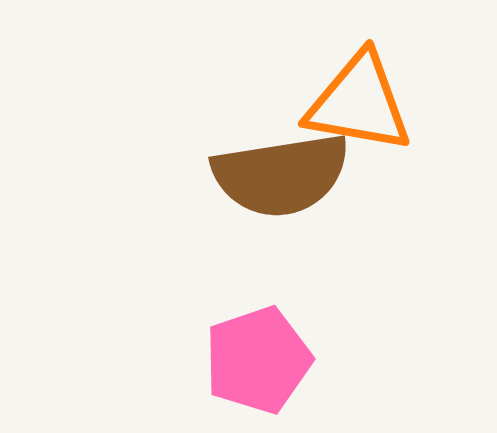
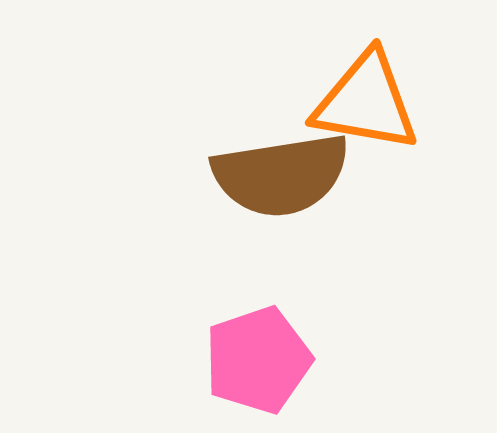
orange triangle: moved 7 px right, 1 px up
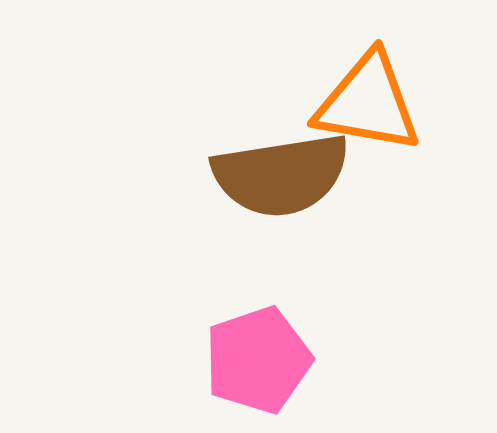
orange triangle: moved 2 px right, 1 px down
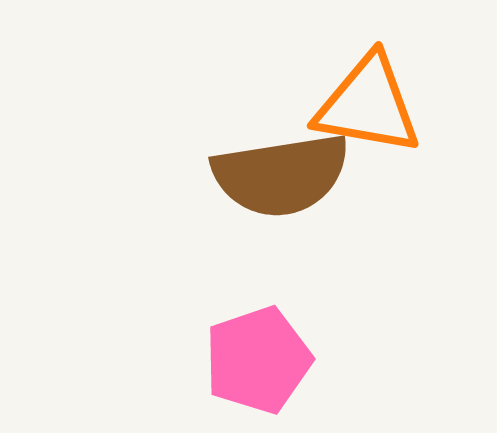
orange triangle: moved 2 px down
